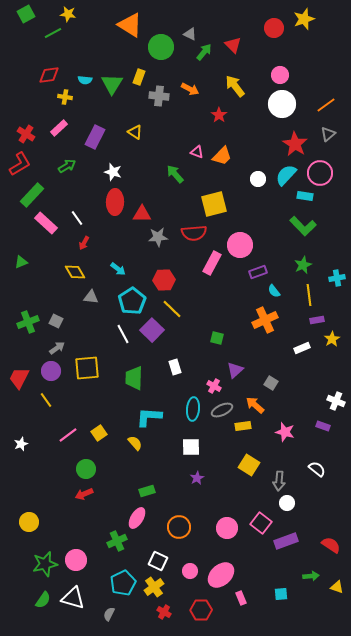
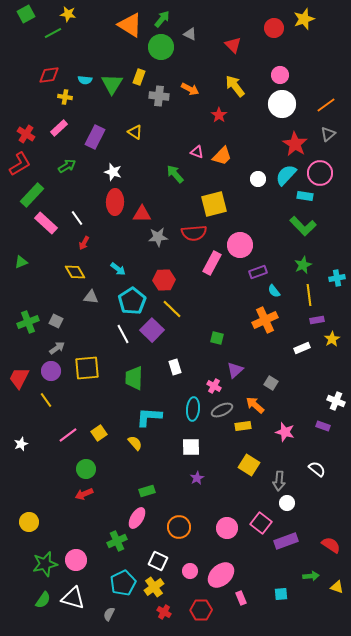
green arrow at (204, 52): moved 42 px left, 33 px up
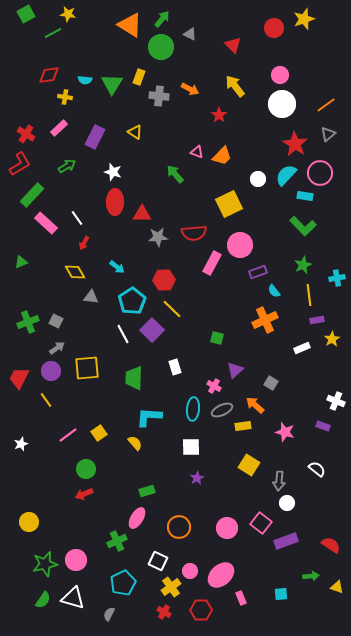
yellow square at (214, 204): moved 15 px right; rotated 12 degrees counterclockwise
cyan arrow at (118, 269): moved 1 px left, 2 px up
yellow cross at (154, 587): moved 17 px right
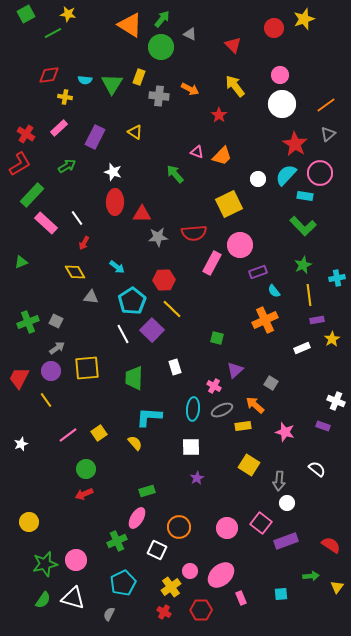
white square at (158, 561): moved 1 px left, 11 px up
yellow triangle at (337, 587): rotated 48 degrees clockwise
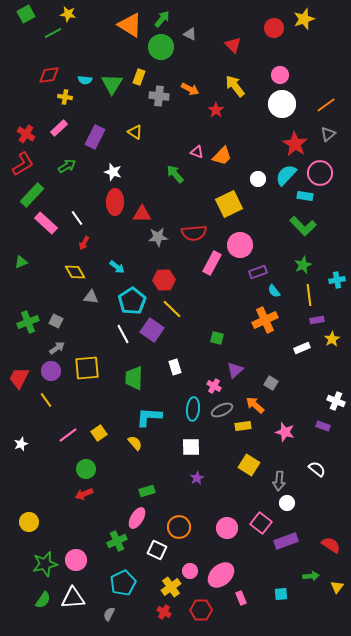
red star at (219, 115): moved 3 px left, 5 px up
red L-shape at (20, 164): moved 3 px right
cyan cross at (337, 278): moved 2 px down
purple square at (152, 330): rotated 10 degrees counterclockwise
white triangle at (73, 598): rotated 20 degrees counterclockwise
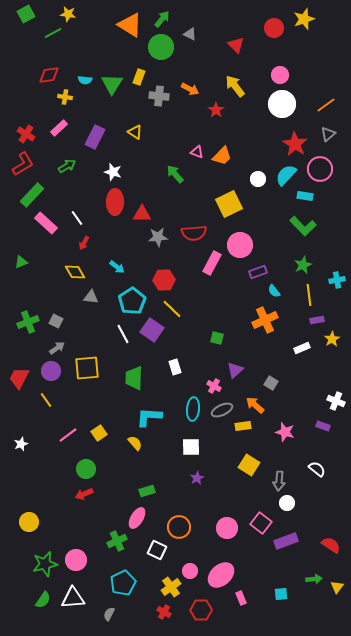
red triangle at (233, 45): moved 3 px right
pink circle at (320, 173): moved 4 px up
green arrow at (311, 576): moved 3 px right, 3 px down
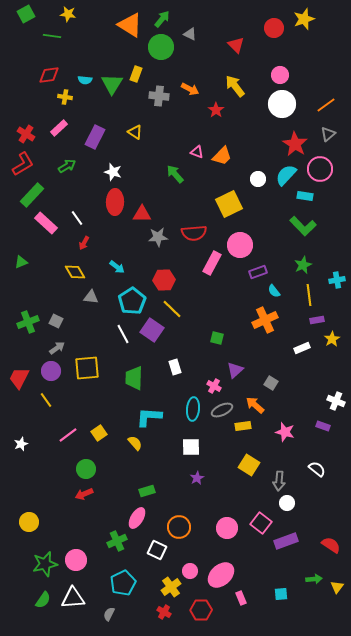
green line at (53, 33): moved 1 px left, 3 px down; rotated 36 degrees clockwise
yellow rectangle at (139, 77): moved 3 px left, 3 px up
